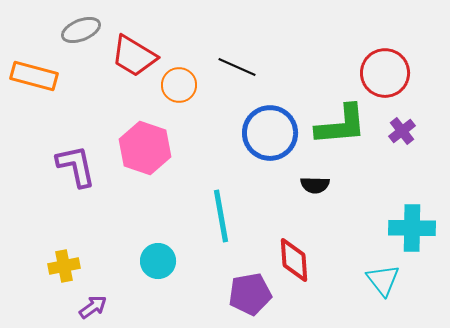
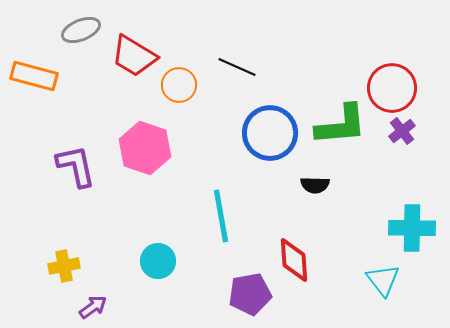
red circle: moved 7 px right, 15 px down
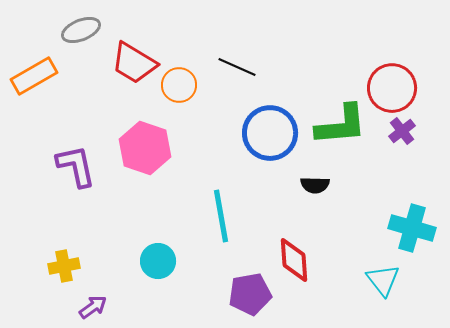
red trapezoid: moved 7 px down
orange rectangle: rotated 45 degrees counterclockwise
cyan cross: rotated 15 degrees clockwise
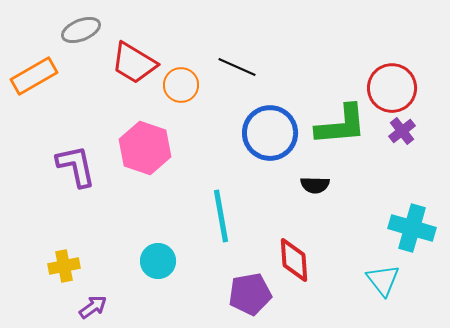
orange circle: moved 2 px right
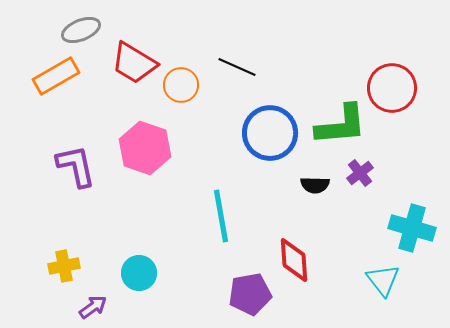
orange rectangle: moved 22 px right
purple cross: moved 42 px left, 42 px down
cyan circle: moved 19 px left, 12 px down
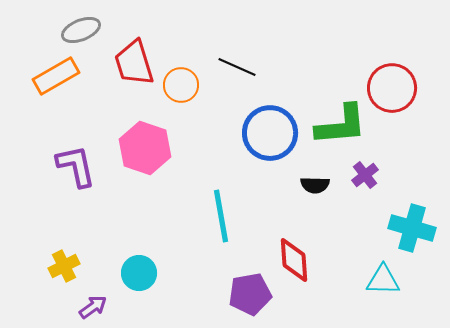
red trapezoid: rotated 42 degrees clockwise
purple cross: moved 5 px right, 2 px down
yellow cross: rotated 16 degrees counterclockwise
cyan triangle: rotated 51 degrees counterclockwise
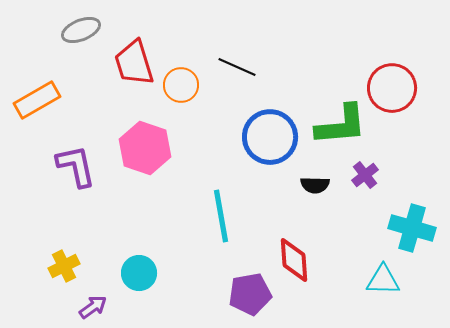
orange rectangle: moved 19 px left, 24 px down
blue circle: moved 4 px down
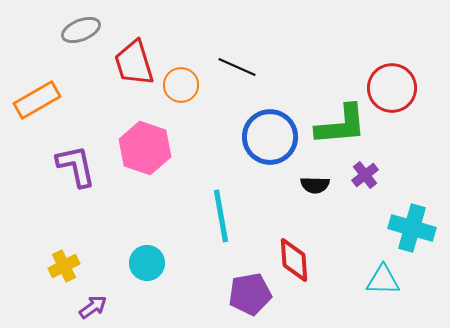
cyan circle: moved 8 px right, 10 px up
